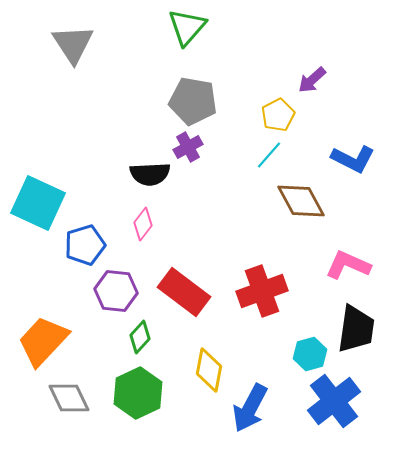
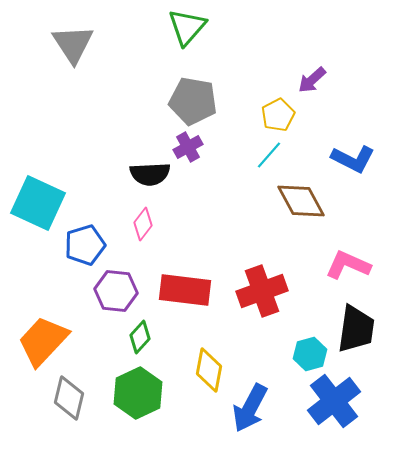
red rectangle: moved 1 px right, 2 px up; rotated 30 degrees counterclockwise
gray diamond: rotated 39 degrees clockwise
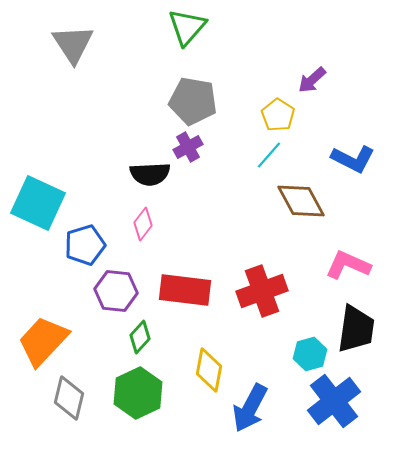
yellow pentagon: rotated 12 degrees counterclockwise
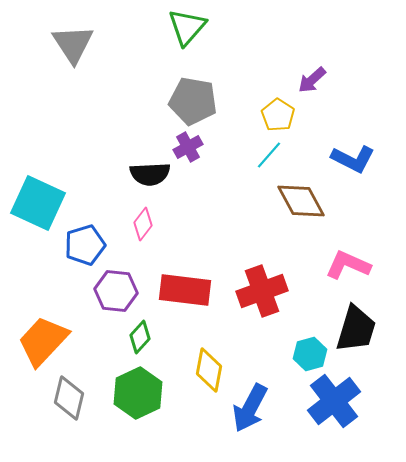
black trapezoid: rotated 9 degrees clockwise
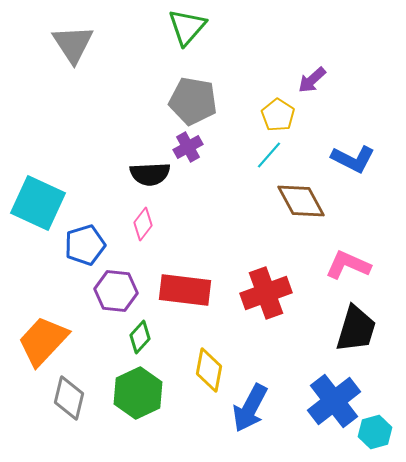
red cross: moved 4 px right, 2 px down
cyan hexagon: moved 65 px right, 78 px down
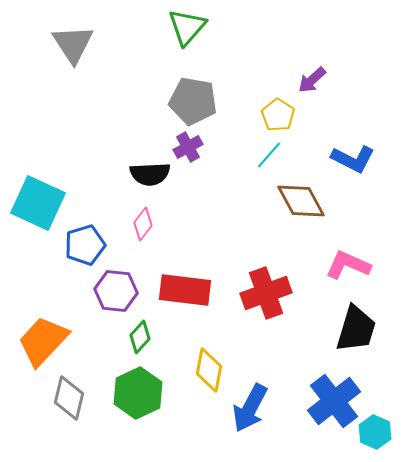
cyan hexagon: rotated 20 degrees counterclockwise
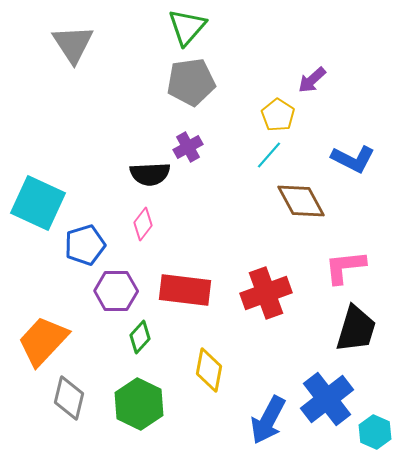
gray pentagon: moved 2 px left, 19 px up; rotated 18 degrees counterclockwise
pink L-shape: moved 3 px left, 2 px down; rotated 30 degrees counterclockwise
purple hexagon: rotated 6 degrees counterclockwise
green hexagon: moved 1 px right, 11 px down; rotated 9 degrees counterclockwise
blue cross: moved 7 px left, 2 px up
blue arrow: moved 18 px right, 12 px down
